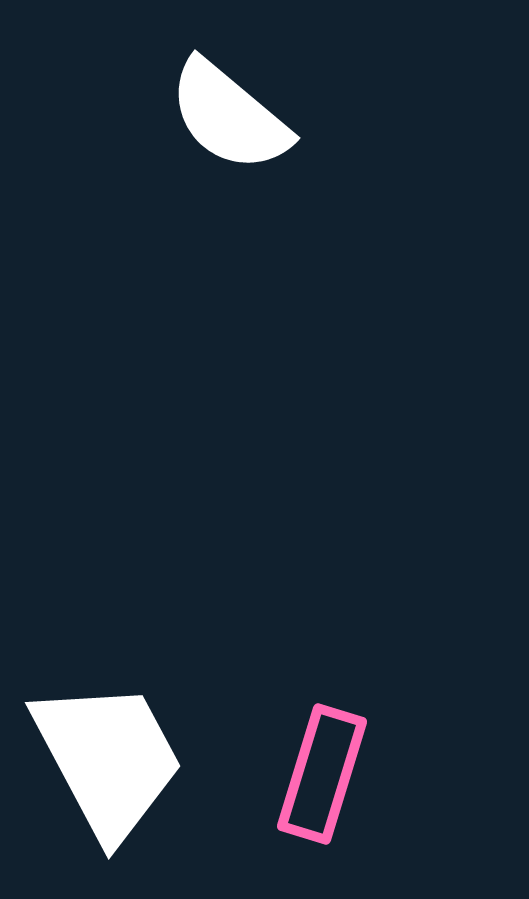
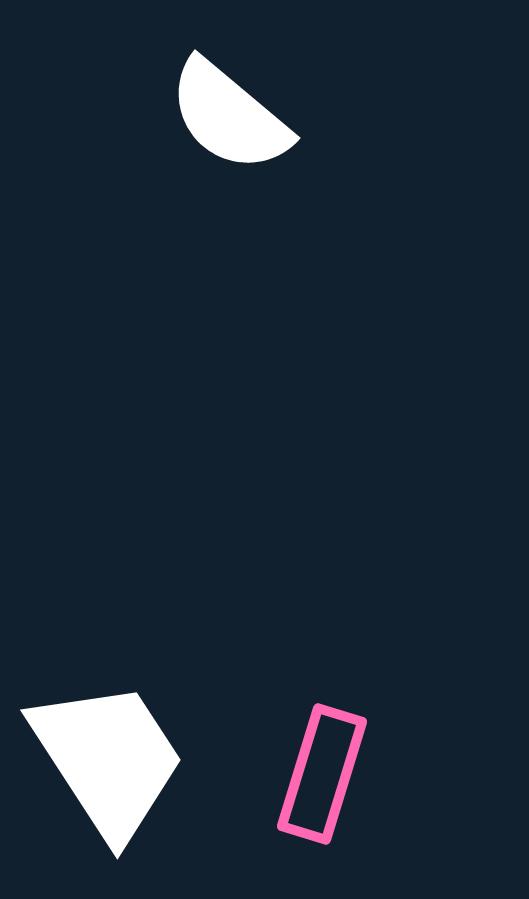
white trapezoid: rotated 5 degrees counterclockwise
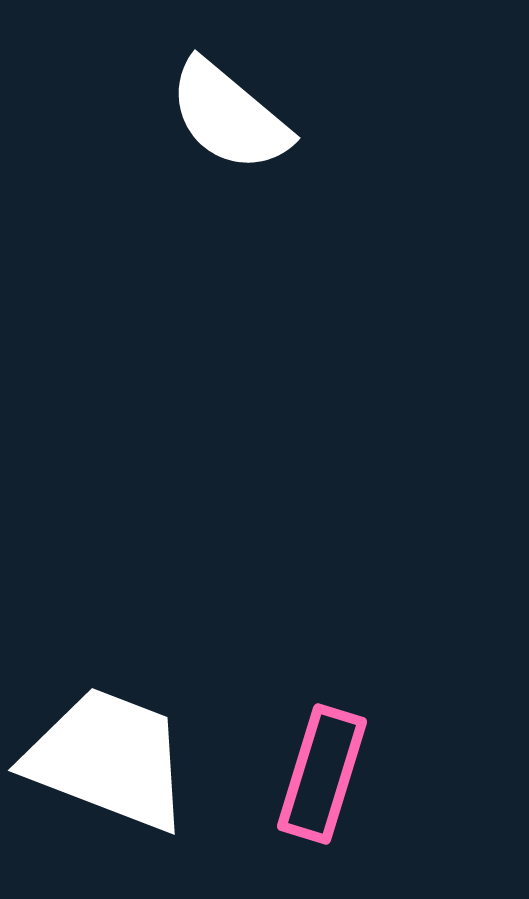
white trapezoid: rotated 36 degrees counterclockwise
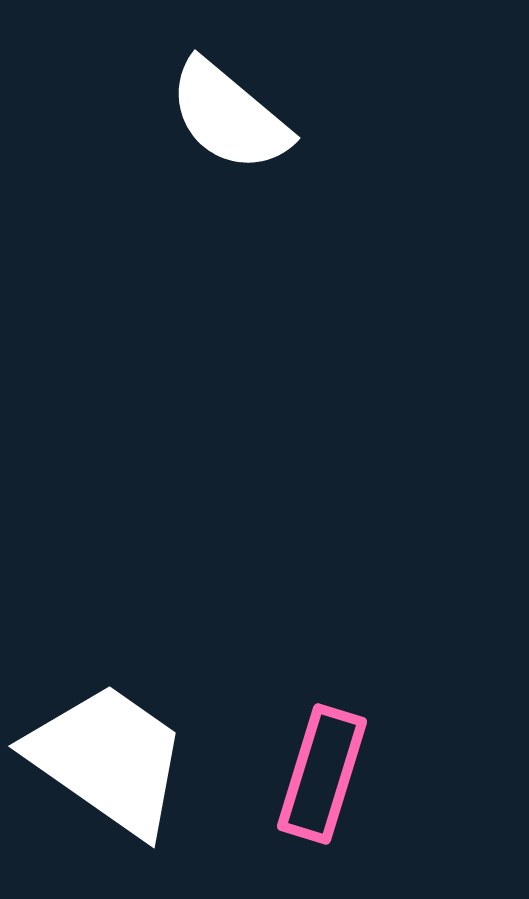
white trapezoid: rotated 14 degrees clockwise
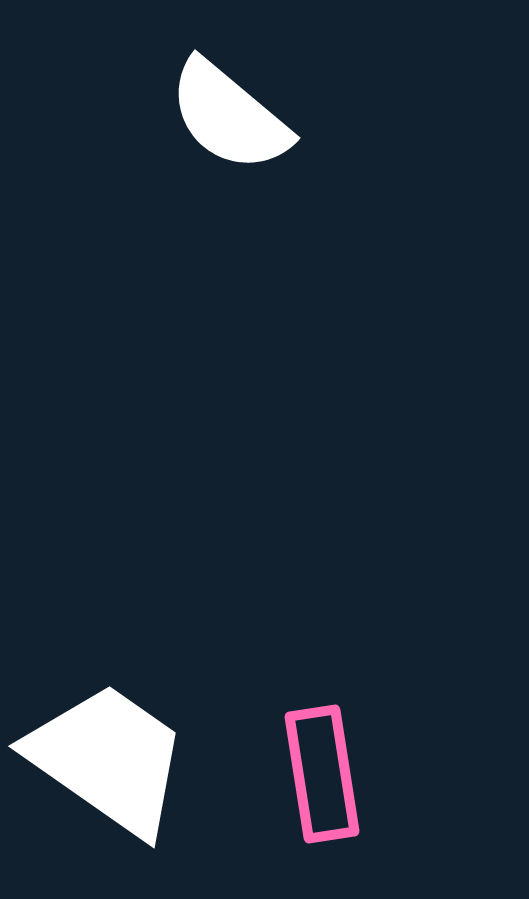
pink rectangle: rotated 26 degrees counterclockwise
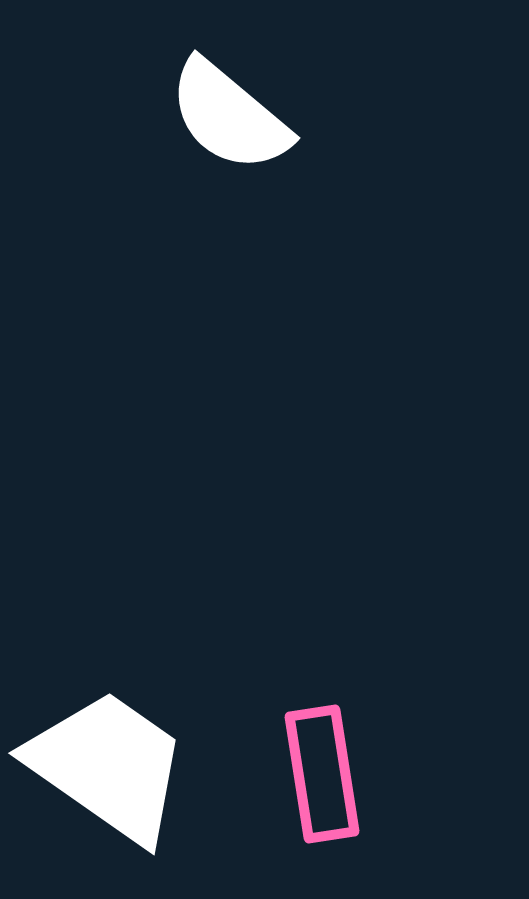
white trapezoid: moved 7 px down
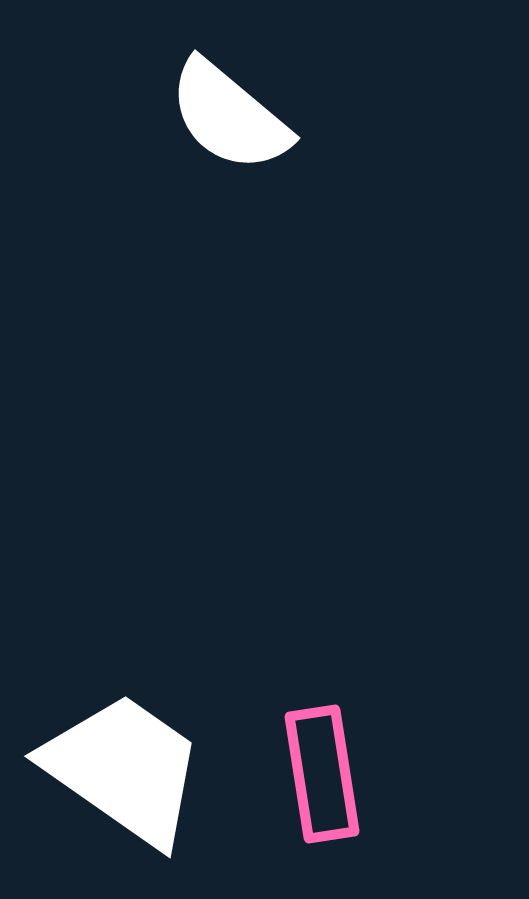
white trapezoid: moved 16 px right, 3 px down
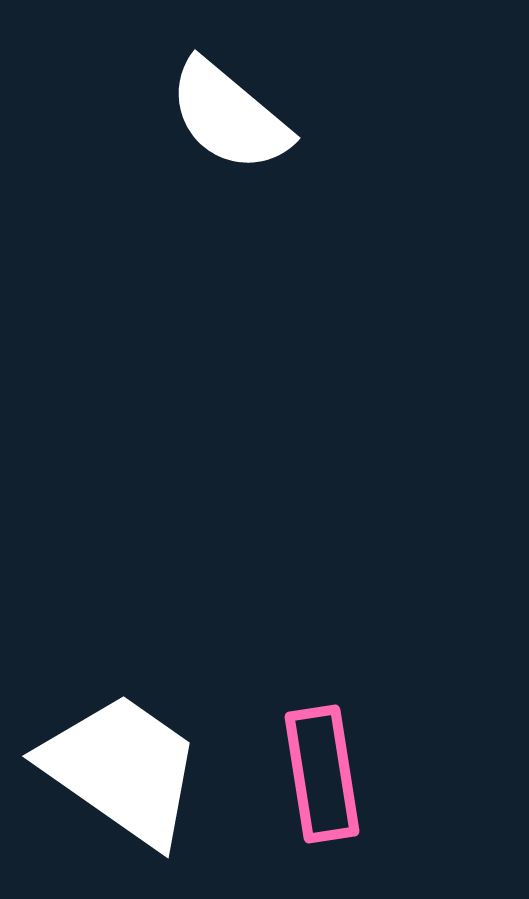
white trapezoid: moved 2 px left
